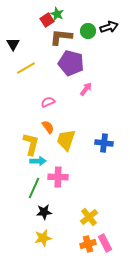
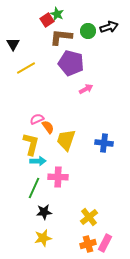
pink arrow: rotated 24 degrees clockwise
pink semicircle: moved 11 px left, 17 px down
pink rectangle: rotated 54 degrees clockwise
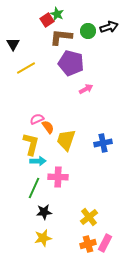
blue cross: moved 1 px left; rotated 18 degrees counterclockwise
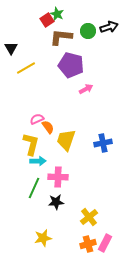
black triangle: moved 2 px left, 4 px down
purple pentagon: moved 2 px down
black star: moved 12 px right, 10 px up
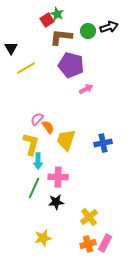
pink semicircle: rotated 24 degrees counterclockwise
cyan arrow: rotated 91 degrees clockwise
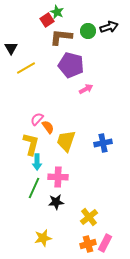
green star: moved 2 px up
yellow trapezoid: moved 1 px down
cyan arrow: moved 1 px left, 1 px down
